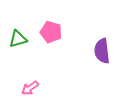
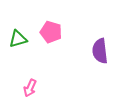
purple semicircle: moved 2 px left
pink arrow: rotated 30 degrees counterclockwise
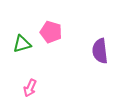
green triangle: moved 4 px right, 5 px down
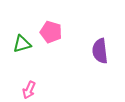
pink arrow: moved 1 px left, 2 px down
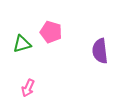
pink arrow: moved 1 px left, 2 px up
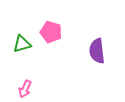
purple semicircle: moved 3 px left
pink arrow: moved 3 px left, 1 px down
